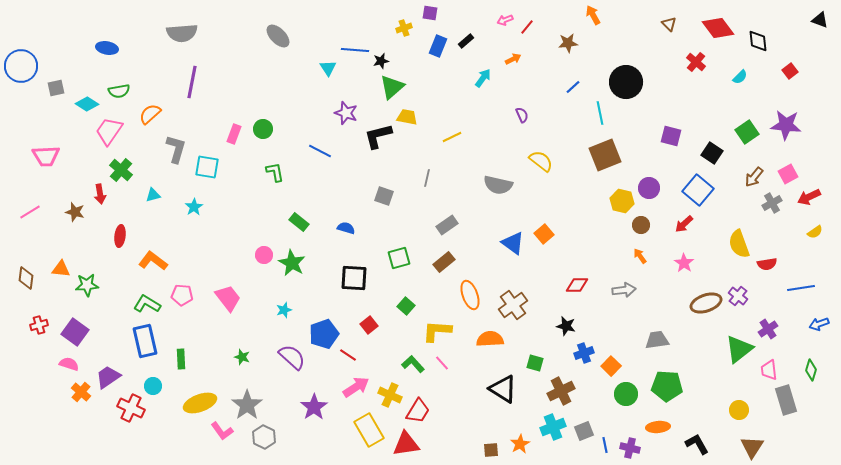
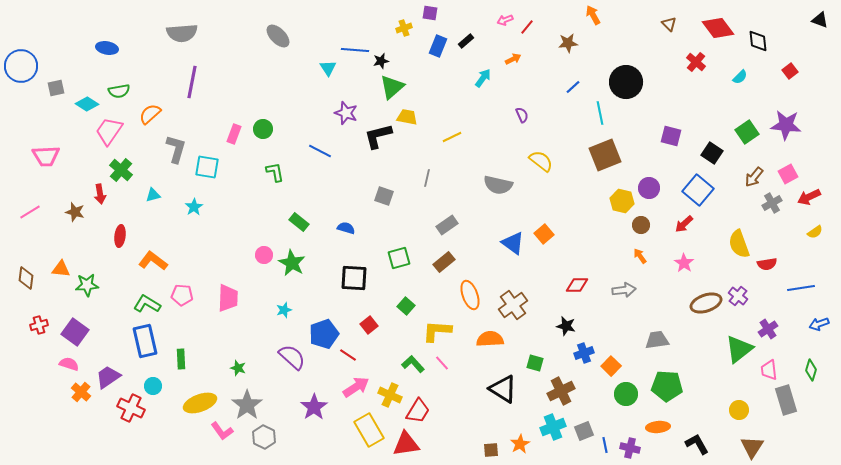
pink trapezoid at (228, 298): rotated 40 degrees clockwise
green star at (242, 357): moved 4 px left, 11 px down
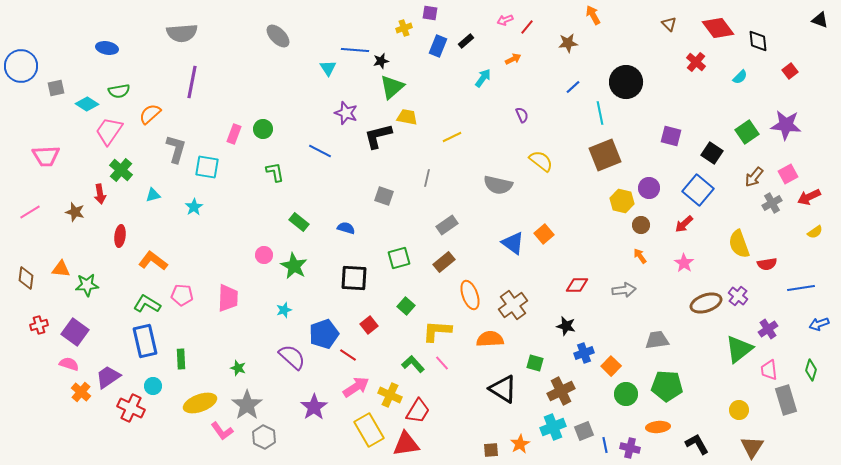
green star at (292, 263): moved 2 px right, 3 px down
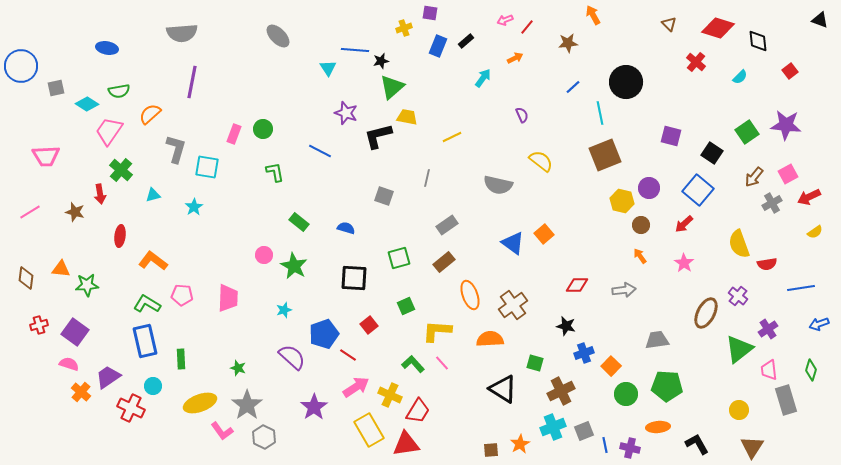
red diamond at (718, 28): rotated 36 degrees counterclockwise
orange arrow at (513, 59): moved 2 px right, 1 px up
brown ellipse at (706, 303): moved 10 px down; rotated 44 degrees counterclockwise
green square at (406, 306): rotated 24 degrees clockwise
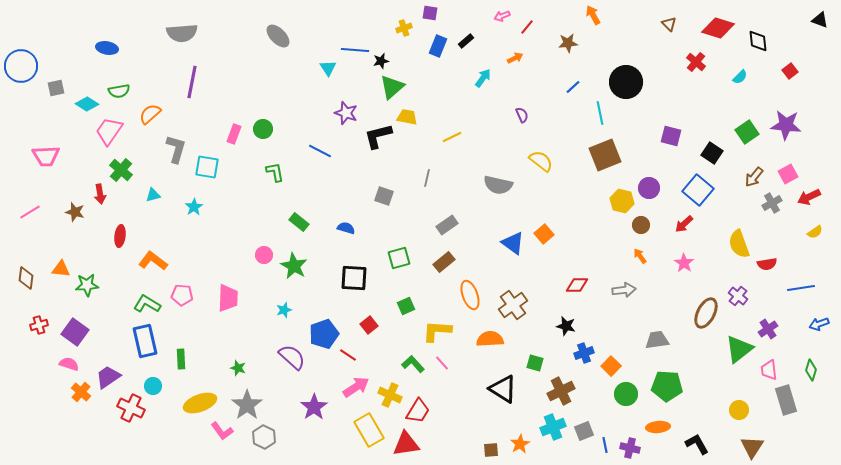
pink arrow at (505, 20): moved 3 px left, 4 px up
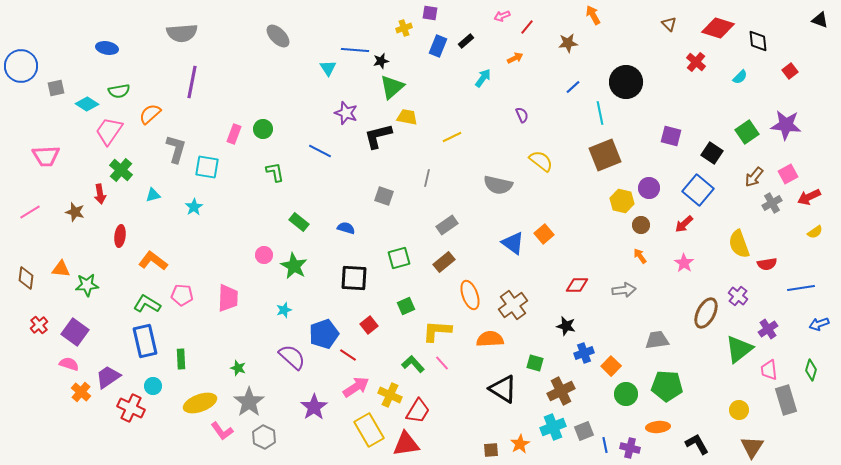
red cross at (39, 325): rotated 24 degrees counterclockwise
gray star at (247, 405): moved 2 px right, 3 px up
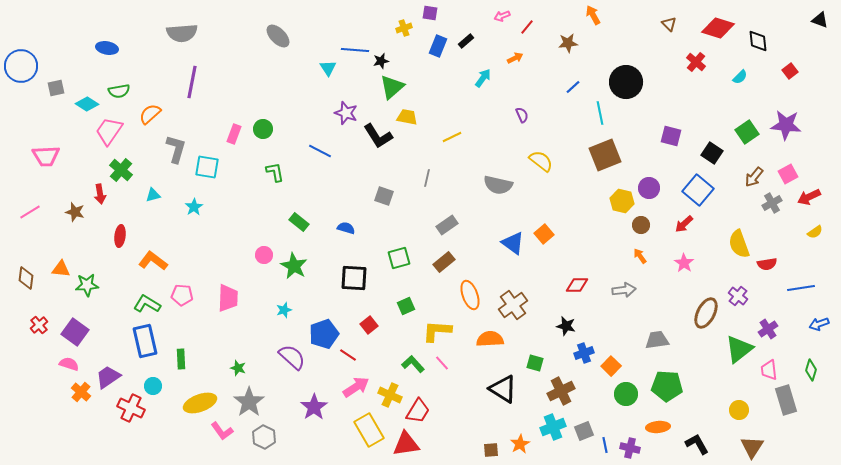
black L-shape at (378, 136): rotated 108 degrees counterclockwise
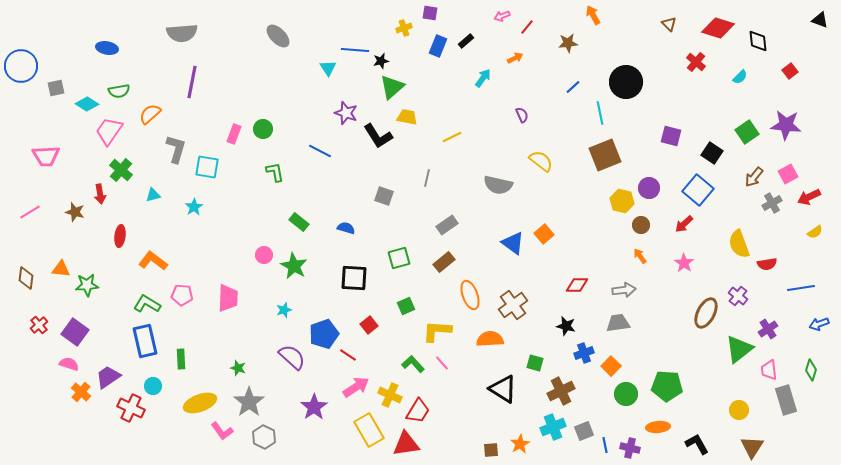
gray trapezoid at (657, 340): moved 39 px left, 17 px up
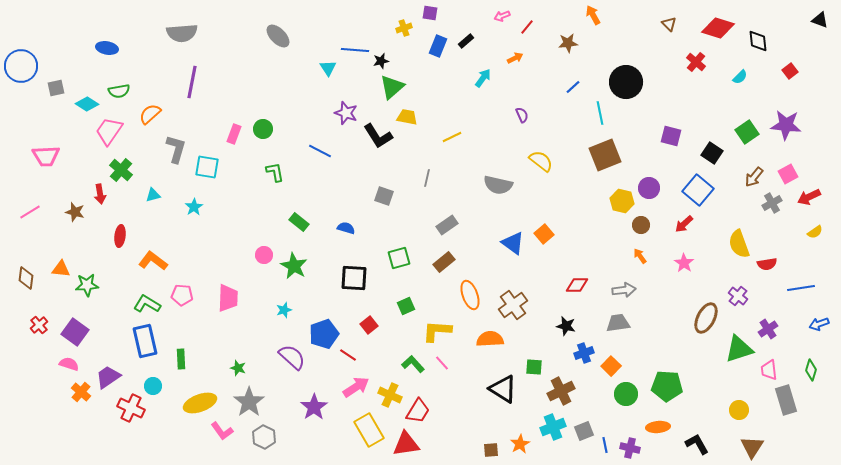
brown ellipse at (706, 313): moved 5 px down
green triangle at (739, 349): rotated 20 degrees clockwise
green square at (535, 363): moved 1 px left, 4 px down; rotated 12 degrees counterclockwise
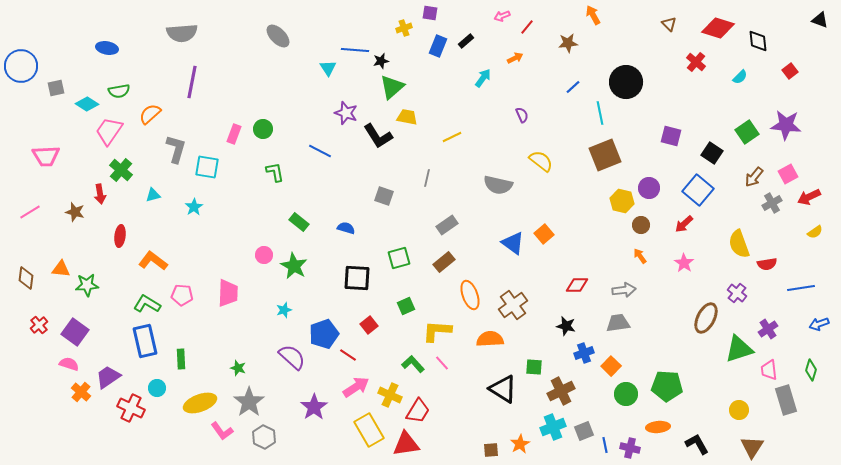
black square at (354, 278): moved 3 px right
purple cross at (738, 296): moved 1 px left, 3 px up
pink trapezoid at (228, 298): moved 5 px up
cyan circle at (153, 386): moved 4 px right, 2 px down
